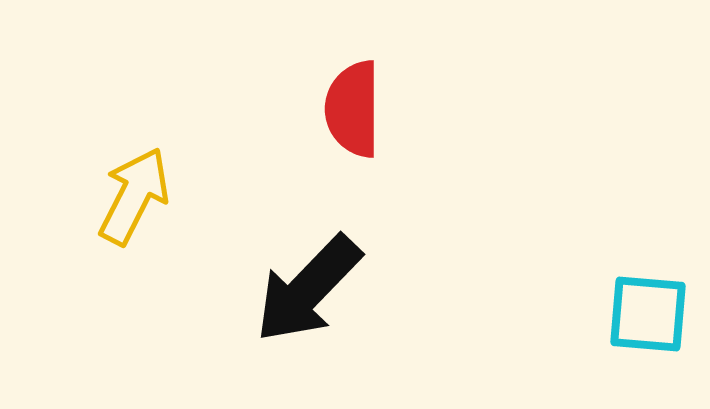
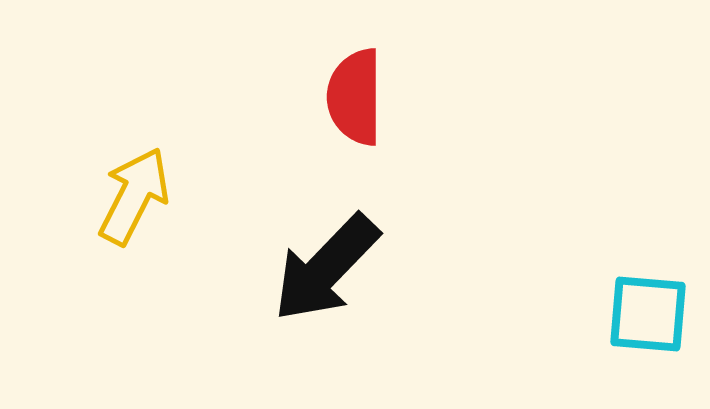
red semicircle: moved 2 px right, 12 px up
black arrow: moved 18 px right, 21 px up
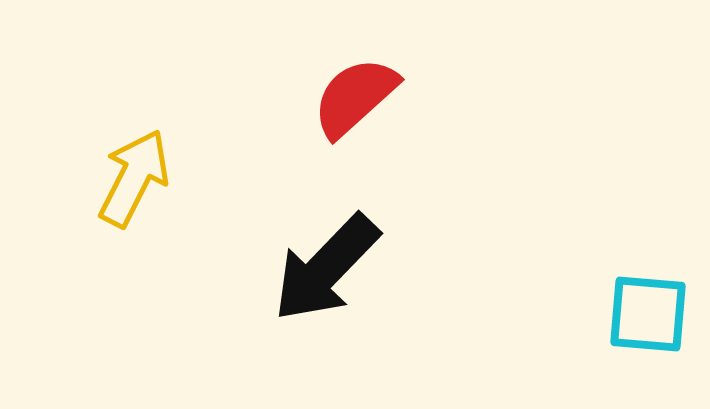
red semicircle: rotated 48 degrees clockwise
yellow arrow: moved 18 px up
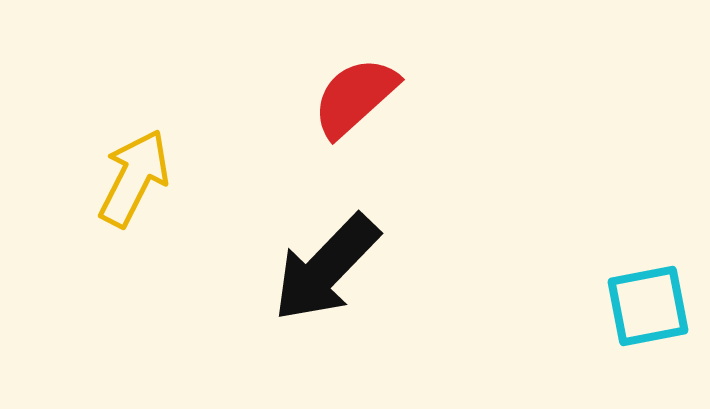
cyan square: moved 8 px up; rotated 16 degrees counterclockwise
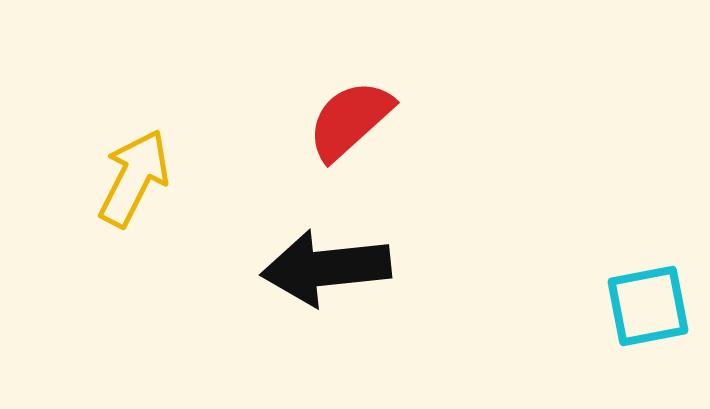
red semicircle: moved 5 px left, 23 px down
black arrow: rotated 40 degrees clockwise
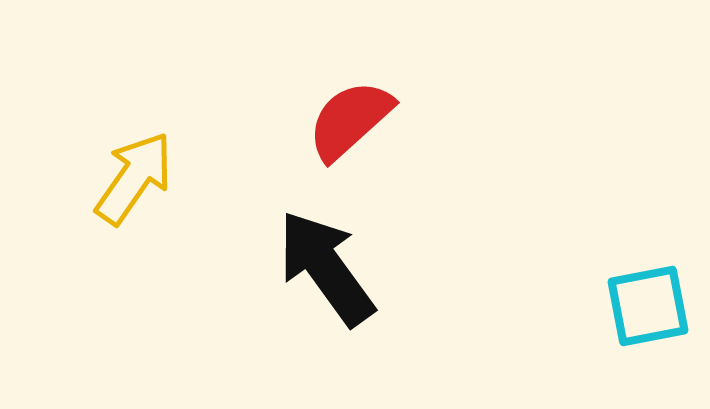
yellow arrow: rotated 8 degrees clockwise
black arrow: rotated 60 degrees clockwise
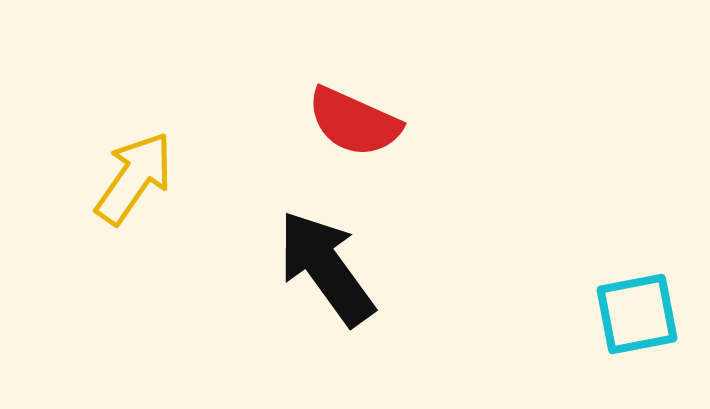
red semicircle: moved 4 px right, 2 px down; rotated 114 degrees counterclockwise
cyan square: moved 11 px left, 8 px down
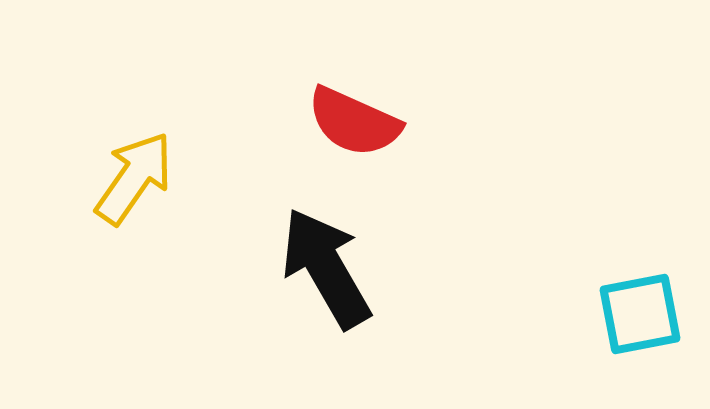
black arrow: rotated 6 degrees clockwise
cyan square: moved 3 px right
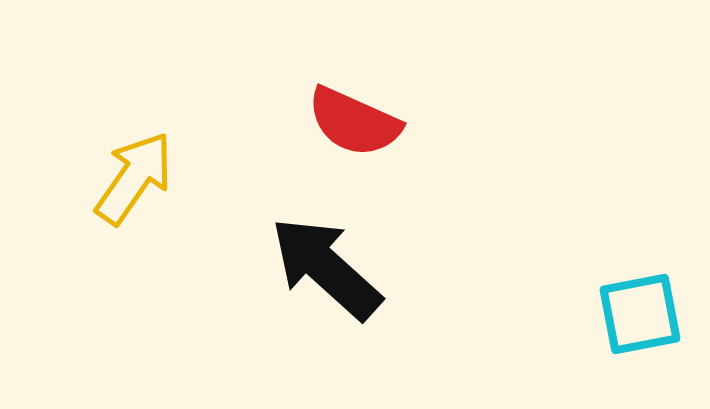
black arrow: rotated 18 degrees counterclockwise
